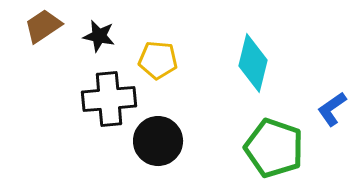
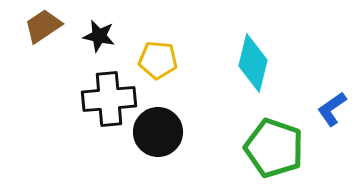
black circle: moved 9 px up
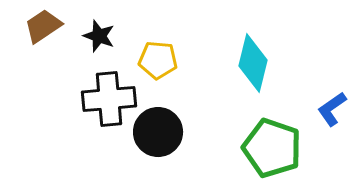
black star: rotated 8 degrees clockwise
green pentagon: moved 2 px left
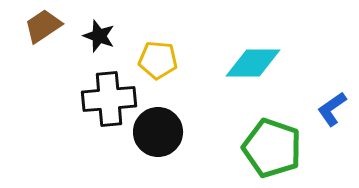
cyan diamond: rotated 76 degrees clockwise
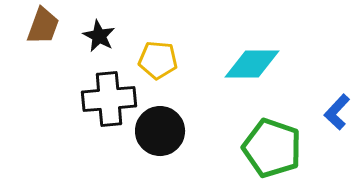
brown trapezoid: rotated 144 degrees clockwise
black star: rotated 8 degrees clockwise
cyan diamond: moved 1 px left, 1 px down
blue L-shape: moved 5 px right, 3 px down; rotated 12 degrees counterclockwise
black circle: moved 2 px right, 1 px up
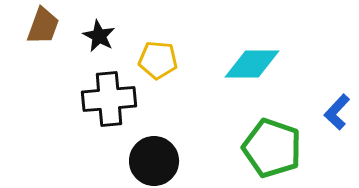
black circle: moved 6 px left, 30 px down
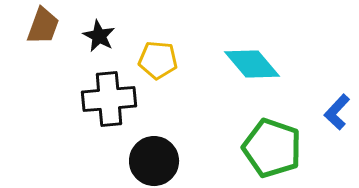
cyan diamond: rotated 50 degrees clockwise
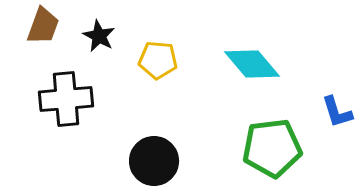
black cross: moved 43 px left
blue L-shape: rotated 60 degrees counterclockwise
green pentagon: rotated 26 degrees counterclockwise
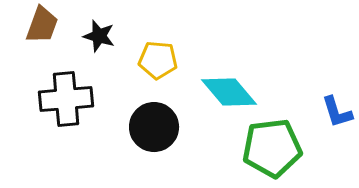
brown trapezoid: moved 1 px left, 1 px up
black star: rotated 12 degrees counterclockwise
cyan diamond: moved 23 px left, 28 px down
black circle: moved 34 px up
